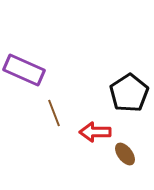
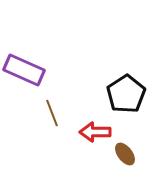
black pentagon: moved 3 px left, 1 px down
brown line: moved 2 px left
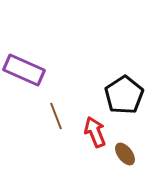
black pentagon: moved 2 px left, 1 px down
brown line: moved 4 px right, 3 px down
red arrow: rotated 68 degrees clockwise
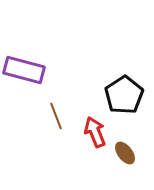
purple rectangle: rotated 9 degrees counterclockwise
brown ellipse: moved 1 px up
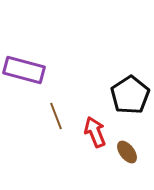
black pentagon: moved 6 px right
brown ellipse: moved 2 px right, 1 px up
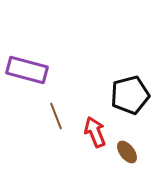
purple rectangle: moved 3 px right
black pentagon: rotated 18 degrees clockwise
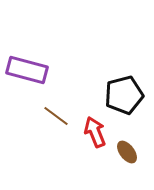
black pentagon: moved 6 px left
brown line: rotated 32 degrees counterclockwise
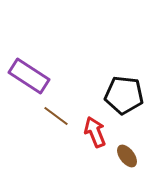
purple rectangle: moved 2 px right, 6 px down; rotated 18 degrees clockwise
black pentagon: rotated 21 degrees clockwise
brown ellipse: moved 4 px down
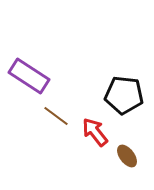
red arrow: rotated 16 degrees counterclockwise
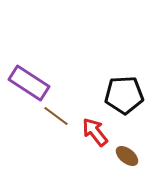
purple rectangle: moved 7 px down
black pentagon: rotated 9 degrees counterclockwise
brown ellipse: rotated 15 degrees counterclockwise
